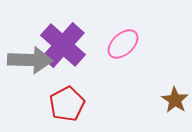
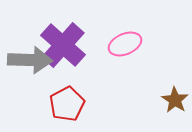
pink ellipse: moved 2 px right; rotated 20 degrees clockwise
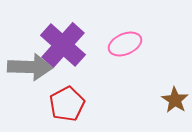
gray arrow: moved 7 px down
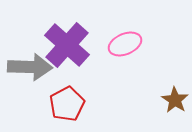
purple cross: moved 4 px right
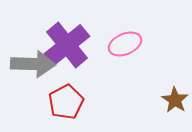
purple cross: rotated 9 degrees clockwise
gray arrow: moved 3 px right, 3 px up
red pentagon: moved 1 px left, 2 px up
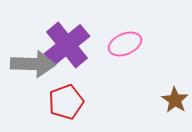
red pentagon: rotated 8 degrees clockwise
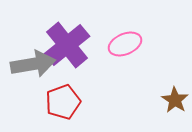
gray arrow: rotated 12 degrees counterclockwise
red pentagon: moved 3 px left
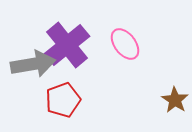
pink ellipse: rotated 76 degrees clockwise
red pentagon: moved 2 px up
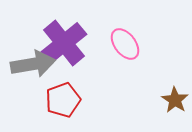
purple cross: moved 3 px left, 2 px up
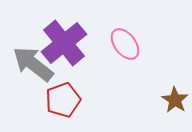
gray arrow: rotated 132 degrees counterclockwise
